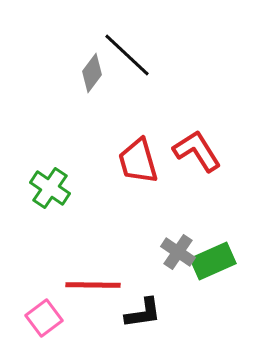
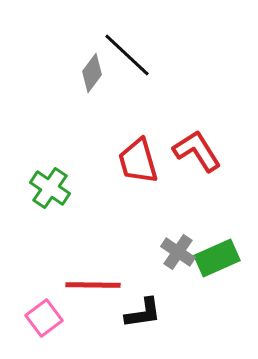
green rectangle: moved 4 px right, 3 px up
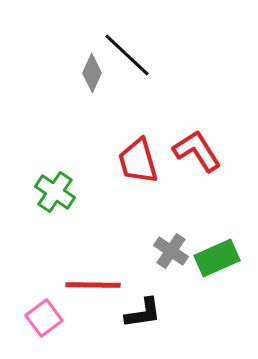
gray diamond: rotated 12 degrees counterclockwise
green cross: moved 5 px right, 4 px down
gray cross: moved 7 px left, 1 px up
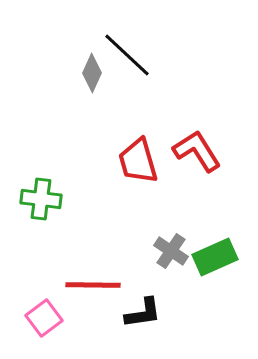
green cross: moved 14 px left, 7 px down; rotated 27 degrees counterclockwise
green rectangle: moved 2 px left, 1 px up
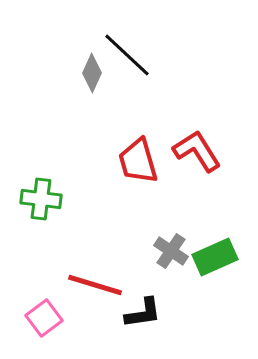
red line: moved 2 px right; rotated 16 degrees clockwise
